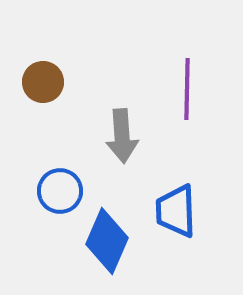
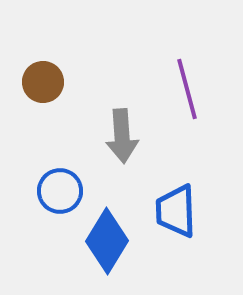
purple line: rotated 16 degrees counterclockwise
blue diamond: rotated 8 degrees clockwise
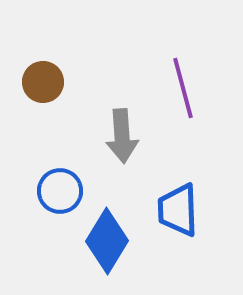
purple line: moved 4 px left, 1 px up
blue trapezoid: moved 2 px right, 1 px up
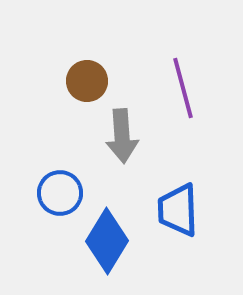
brown circle: moved 44 px right, 1 px up
blue circle: moved 2 px down
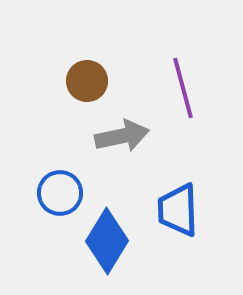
gray arrow: rotated 98 degrees counterclockwise
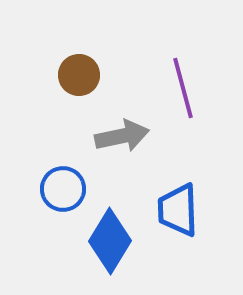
brown circle: moved 8 px left, 6 px up
blue circle: moved 3 px right, 4 px up
blue diamond: moved 3 px right
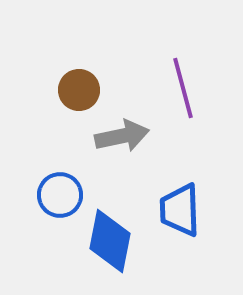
brown circle: moved 15 px down
blue circle: moved 3 px left, 6 px down
blue trapezoid: moved 2 px right
blue diamond: rotated 20 degrees counterclockwise
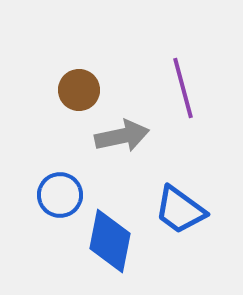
blue trapezoid: rotated 52 degrees counterclockwise
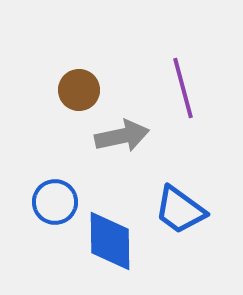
blue circle: moved 5 px left, 7 px down
blue diamond: rotated 12 degrees counterclockwise
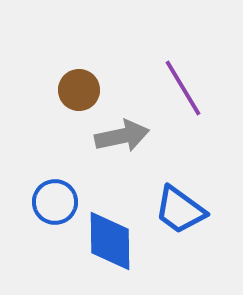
purple line: rotated 16 degrees counterclockwise
